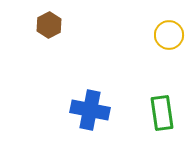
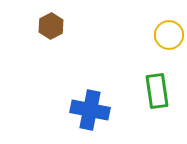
brown hexagon: moved 2 px right, 1 px down
green rectangle: moved 5 px left, 22 px up
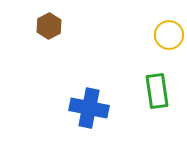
brown hexagon: moved 2 px left
blue cross: moved 1 px left, 2 px up
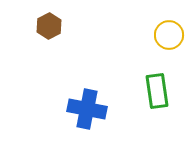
blue cross: moved 2 px left, 1 px down
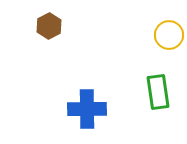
green rectangle: moved 1 px right, 1 px down
blue cross: rotated 12 degrees counterclockwise
